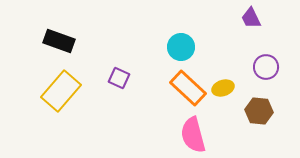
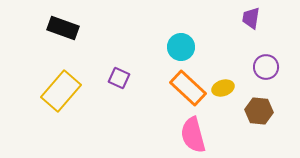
purple trapezoid: rotated 35 degrees clockwise
black rectangle: moved 4 px right, 13 px up
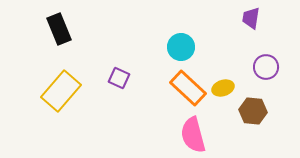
black rectangle: moved 4 px left, 1 px down; rotated 48 degrees clockwise
brown hexagon: moved 6 px left
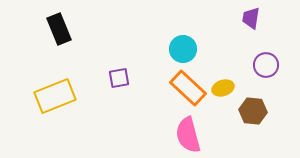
cyan circle: moved 2 px right, 2 px down
purple circle: moved 2 px up
purple square: rotated 35 degrees counterclockwise
yellow rectangle: moved 6 px left, 5 px down; rotated 27 degrees clockwise
pink semicircle: moved 5 px left
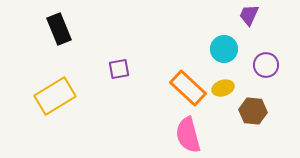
purple trapezoid: moved 2 px left, 3 px up; rotated 15 degrees clockwise
cyan circle: moved 41 px right
purple square: moved 9 px up
yellow rectangle: rotated 9 degrees counterclockwise
